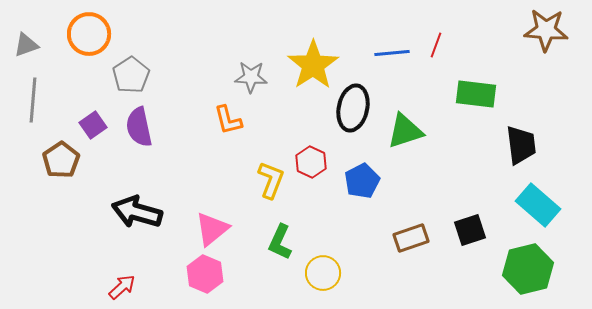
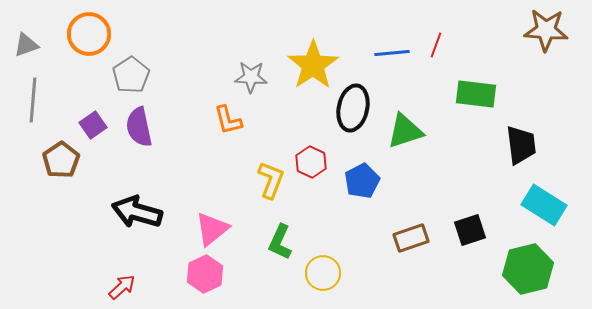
cyan rectangle: moved 6 px right; rotated 9 degrees counterclockwise
pink hexagon: rotated 12 degrees clockwise
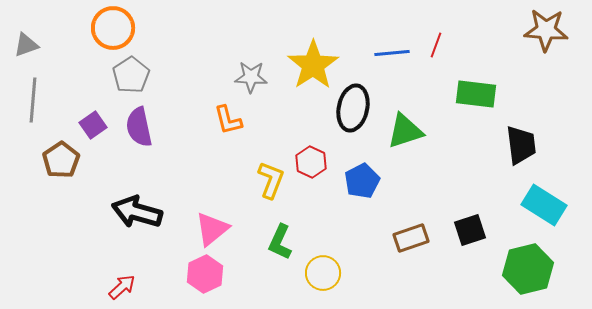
orange circle: moved 24 px right, 6 px up
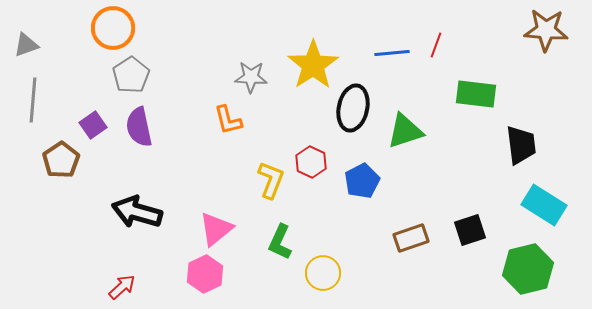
pink triangle: moved 4 px right
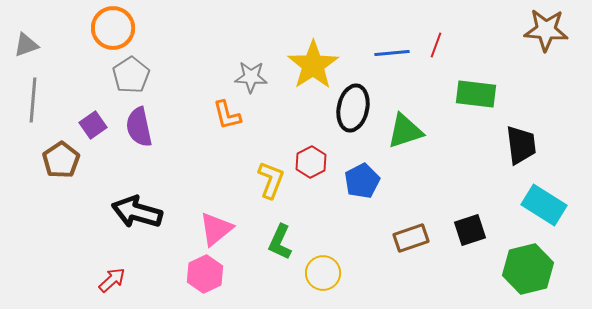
orange L-shape: moved 1 px left, 5 px up
red hexagon: rotated 8 degrees clockwise
red arrow: moved 10 px left, 7 px up
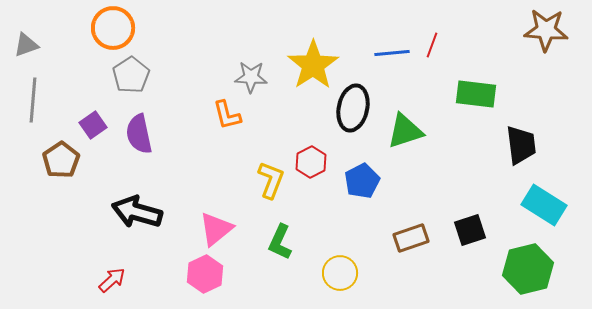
red line: moved 4 px left
purple semicircle: moved 7 px down
yellow circle: moved 17 px right
